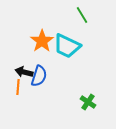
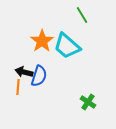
cyan trapezoid: rotated 16 degrees clockwise
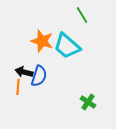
orange star: rotated 20 degrees counterclockwise
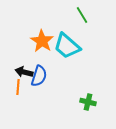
orange star: rotated 15 degrees clockwise
green cross: rotated 21 degrees counterclockwise
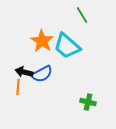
blue semicircle: moved 3 px right, 2 px up; rotated 45 degrees clockwise
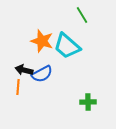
orange star: rotated 15 degrees counterclockwise
black arrow: moved 2 px up
green cross: rotated 14 degrees counterclockwise
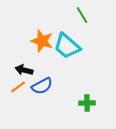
blue semicircle: moved 12 px down
orange line: rotated 49 degrees clockwise
green cross: moved 1 px left, 1 px down
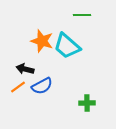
green line: rotated 60 degrees counterclockwise
black arrow: moved 1 px right, 1 px up
